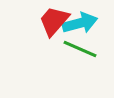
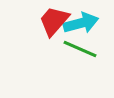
cyan arrow: moved 1 px right
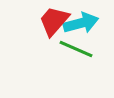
green line: moved 4 px left
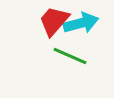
green line: moved 6 px left, 7 px down
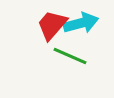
red trapezoid: moved 2 px left, 4 px down
